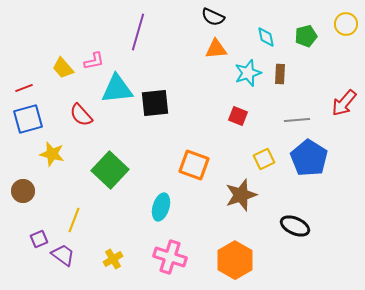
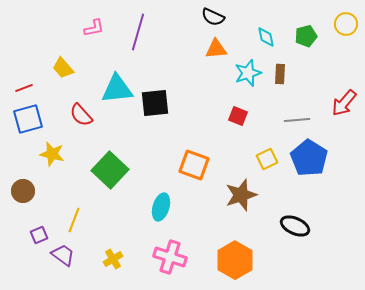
pink L-shape: moved 33 px up
yellow square: moved 3 px right
purple square: moved 4 px up
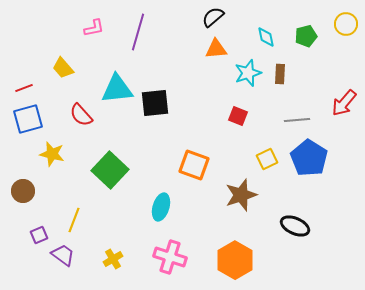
black semicircle: rotated 115 degrees clockwise
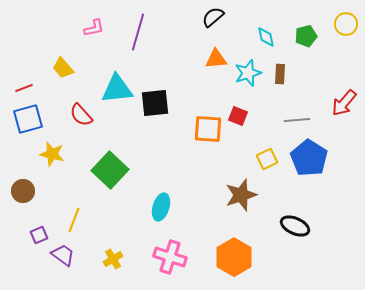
orange triangle: moved 10 px down
orange square: moved 14 px right, 36 px up; rotated 16 degrees counterclockwise
orange hexagon: moved 1 px left, 3 px up
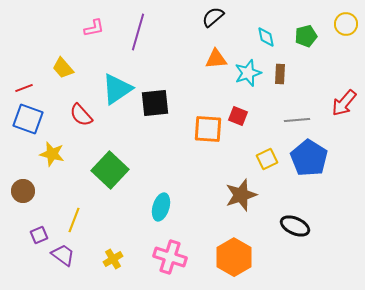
cyan triangle: rotated 28 degrees counterclockwise
blue square: rotated 36 degrees clockwise
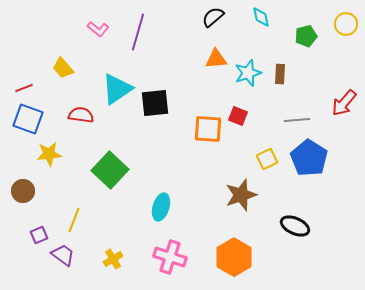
pink L-shape: moved 4 px right, 1 px down; rotated 50 degrees clockwise
cyan diamond: moved 5 px left, 20 px up
red semicircle: rotated 140 degrees clockwise
yellow star: moved 3 px left; rotated 20 degrees counterclockwise
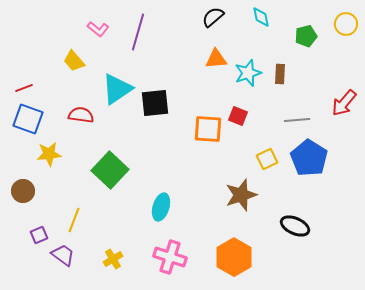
yellow trapezoid: moved 11 px right, 7 px up
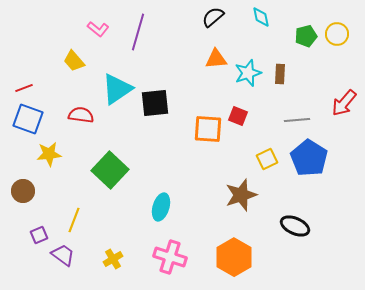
yellow circle: moved 9 px left, 10 px down
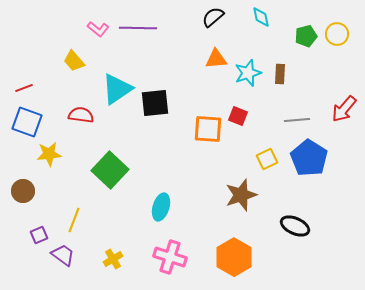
purple line: moved 4 px up; rotated 75 degrees clockwise
red arrow: moved 6 px down
blue square: moved 1 px left, 3 px down
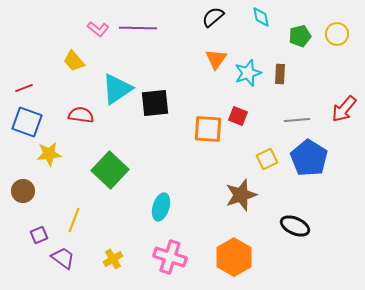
green pentagon: moved 6 px left
orange triangle: rotated 50 degrees counterclockwise
purple trapezoid: moved 3 px down
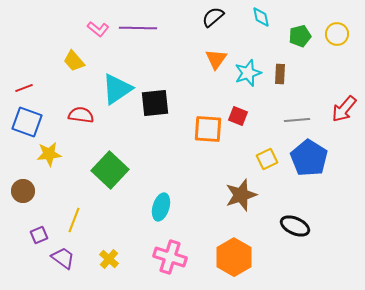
yellow cross: moved 4 px left; rotated 18 degrees counterclockwise
